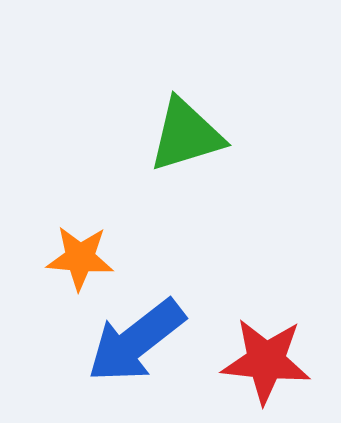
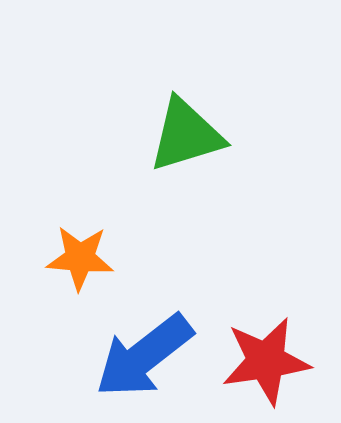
blue arrow: moved 8 px right, 15 px down
red star: rotated 14 degrees counterclockwise
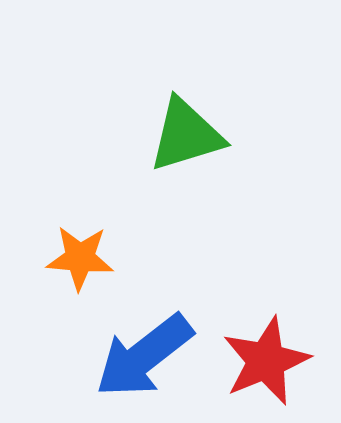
red star: rotated 14 degrees counterclockwise
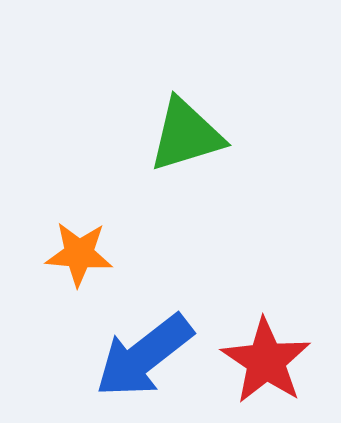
orange star: moved 1 px left, 4 px up
red star: rotated 16 degrees counterclockwise
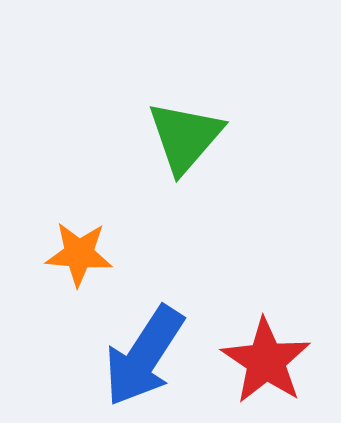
green triangle: moved 1 px left, 2 px down; rotated 32 degrees counterclockwise
blue arrow: rotated 19 degrees counterclockwise
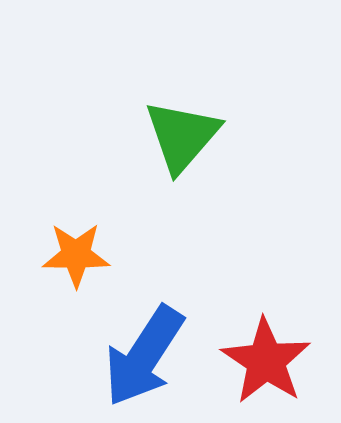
green triangle: moved 3 px left, 1 px up
orange star: moved 3 px left, 1 px down; rotated 4 degrees counterclockwise
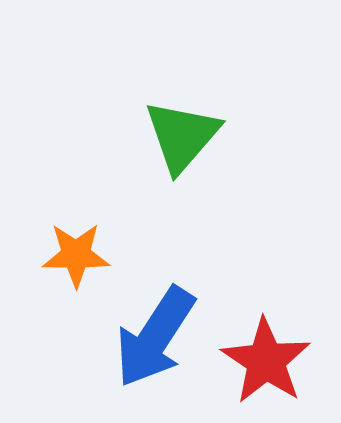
blue arrow: moved 11 px right, 19 px up
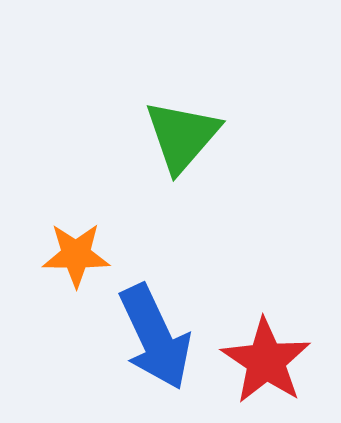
blue arrow: rotated 58 degrees counterclockwise
